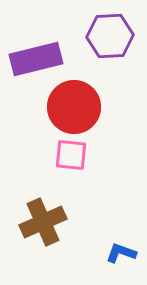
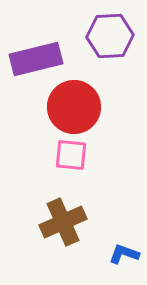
brown cross: moved 20 px right
blue L-shape: moved 3 px right, 1 px down
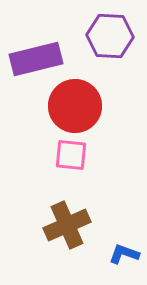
purple hexagon: rotated 6 degrees clockwise
red circle: moved 1 px right, 1 px up
brown cross: moved 4 px right, 3 px down
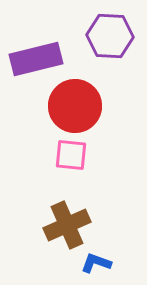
blue L-shape: moved 28 px left, 9 px down
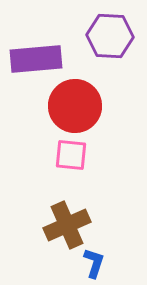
purple rectangle: rotated 9 degrees clockwise
blue L-shape: moved 2 px left; rotated 88 degrees clockwise
